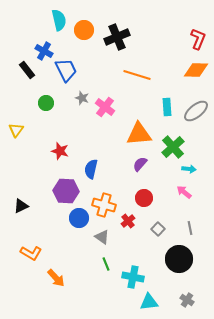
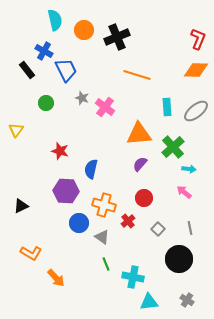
cyan semicircle: moved 4 px left
blue circle: moved 5 px down
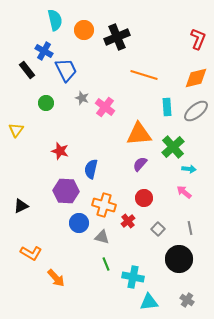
orange diamond: moved 8 px down; rotated 15 degrees counterclockwise
orange line: moved 7 px right
gray triangle: rotated 21 degrees counterclockwise
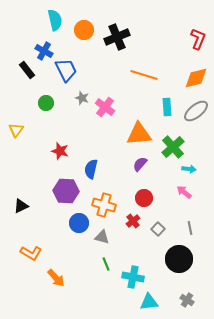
red cross: moved 5 px right
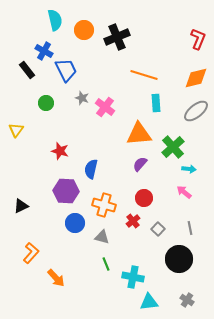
cyan rectangle: moved 11 px left, 4 px up
blue circle: moved 4 px left
orange L-shape: rotated 80 degrees counterclockwise
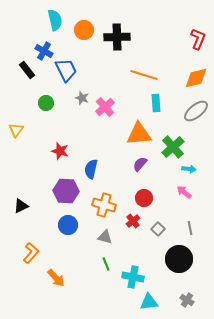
black cross: rotated 20 degrees clockwise
pink cross: rotated 12 degrees clockwise
blue circle: moved 7 px left, 2 px down
gray triangle: moved 3 px right
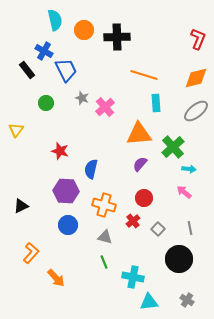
green line: moved 2 px left, 2 px up
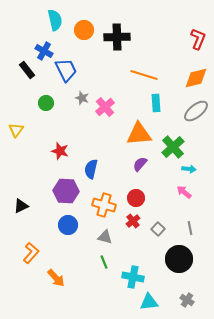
red circle: moved 8 px left
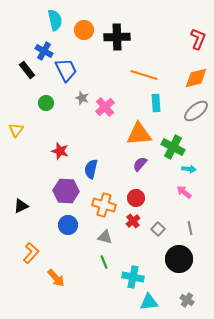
green cross: rotated 20 degrees counterclockwise
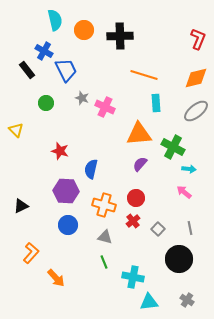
black cross: moved 3 px right, 1 px up
pink cross: rotated 24 degrees counterclockwise
yellow triangle: rotated 21 degrees counterclockwise
